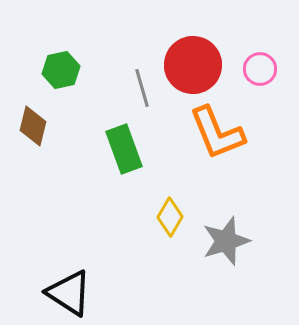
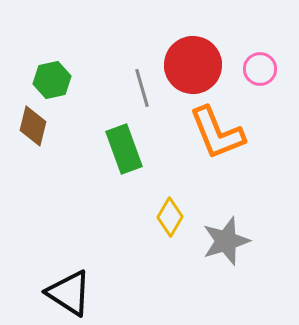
green hexagon: moved 9 px left, 10 px down
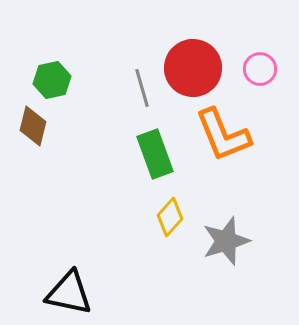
red circle: moved 3 px down
orange L-shape: moved 6 px right, 2 px down
green rectangle: moved 31 px right, 5 px down
yellow diamond: rotated 12 degrees clockwise
black triangle: rotated 21 degrees counterclockwise
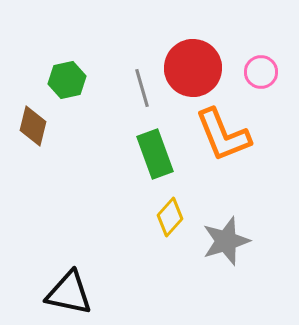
pink circle: moved 1 px right, 3 px down
green hexagon: moved 15 px right
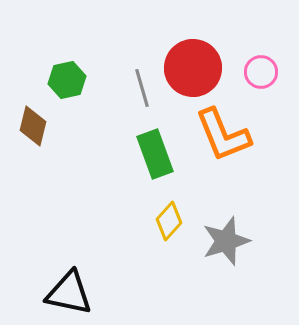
yellow diamond: moved 1 px left, 4 px down
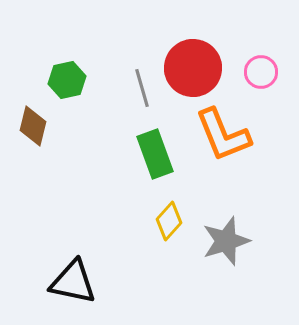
black triangle: moved 4 px right, 11 px up
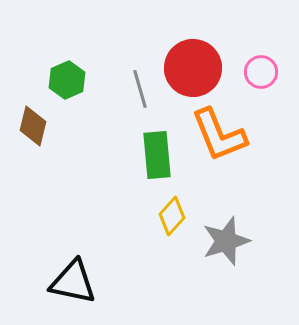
green hexagon: rotated 12 degrees counterclockwise
gray line: moved 2 px left, 1 px down
orange L-shape: moved 4 px left
green rectangle: moved 2 px right, 1 px down; rotated 15 degrees clockwise
yellow diamond: moved 3 px right, 5 px up
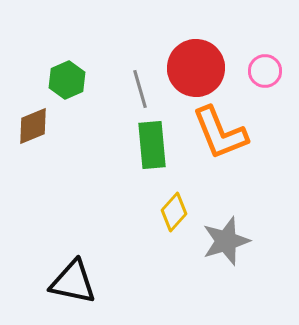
red circle: moved 3 px right
pink circle: moved 4 px right, 1 px up
brown diamond: rotated 54 degrees clockwise
orange L-shape: moved 1 px right, 2 px up
green rectangle: moved 5 px left, 10 px up
yellow diamond: moved 2 px right, 4 px up
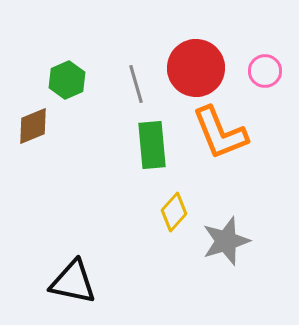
gray line: moved 4 px left, 5 px up
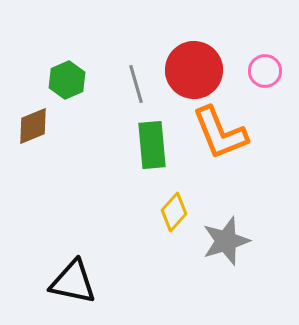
red circle: moved 2 px left, 2 px down
